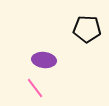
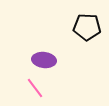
black pentagon: moved 2 px up
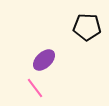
purple ellipse: rotated 50 degrees counterclockwise
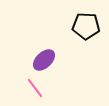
black pentagon: moved 1 px left, 1 px up
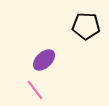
pink line: moved 2 px down
